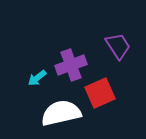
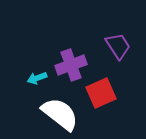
cyan arrow: rotated 18 degrees clockwise
red square: moved 1 px right
white semicircle: moved 1 px left, 1 px down; rotated 51 degrees clockwise
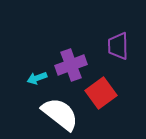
purple trapezoid: rotated 148 degrees counterclockwise
red square: rotated 12 degrees counterclockwise
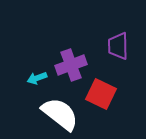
red square: moved 1 px down; rotated 28 degrees counterclockwise
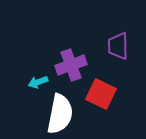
cyan arrow: moved 1 px right, 4 px down
white semicircle: rotated 63 degrees clockwise
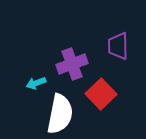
purple cross: moved 1 px right, 1 px up
cyan arrow: moved 2 px left, 1 px down
red square: rotated 20 degrees clockwise
